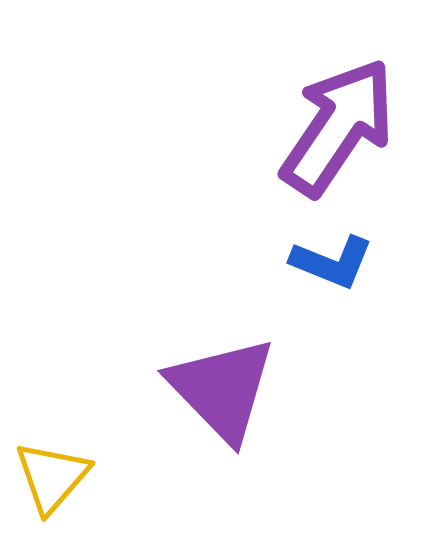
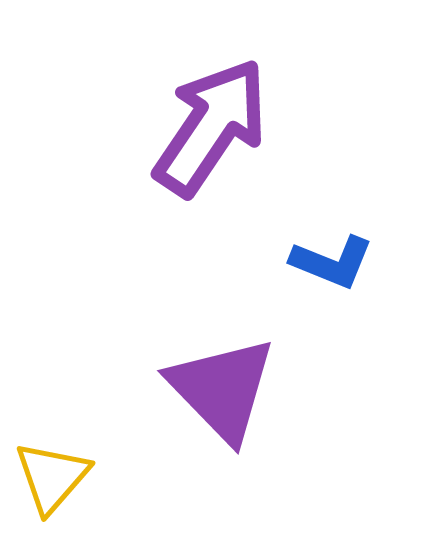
purple arrow: moved 127 px left
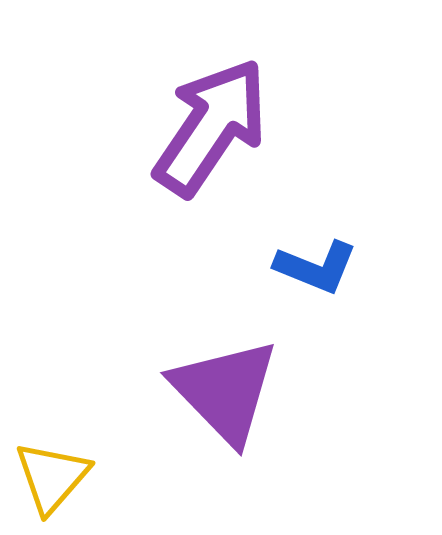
blue L-shape: moved 16 px left, 5 px down
purple triangle: moved 3 px right, 2 px down
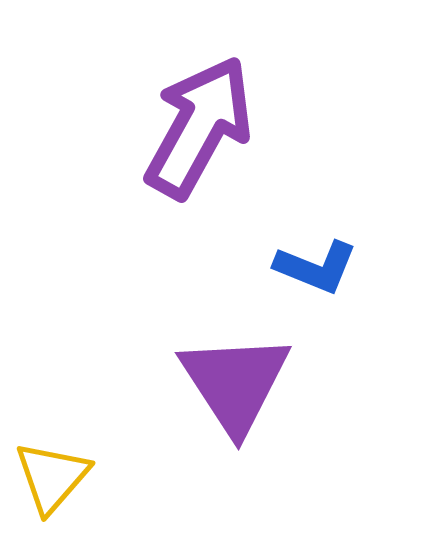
purple arrow: moved 12 px left; rotated 5 degrees counterclockwise
purple triangle: moved 10 px right, 8 px up; rotated 11 degrees clockwise
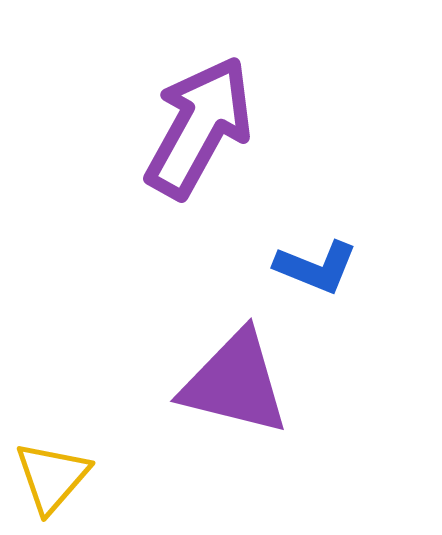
purple triangle: rotated 43 degrees counterclockwise
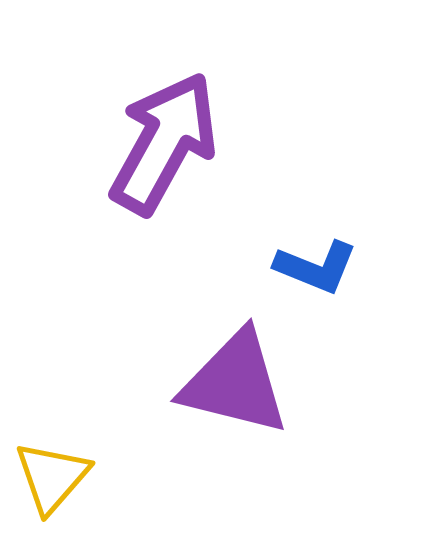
purple arrow: moved 35 px left, 16 px down
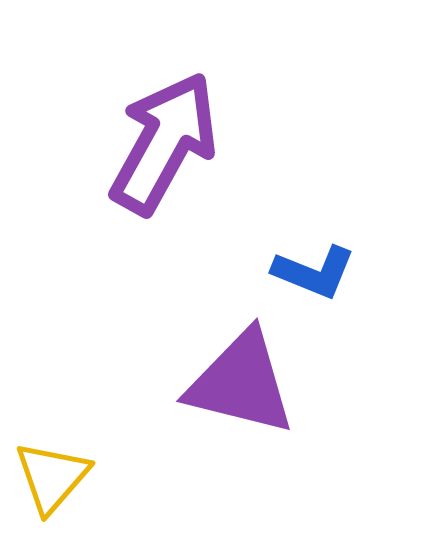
blue L-shape: moved 2 px left, 5 px down
purple triangle: moved 6 px right
